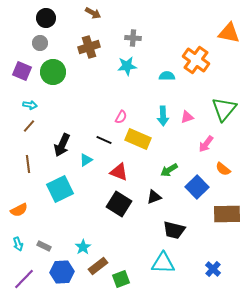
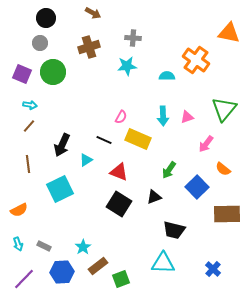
purple square at (22, 71): moved 3 px down
green arrow at (169, 170): rotated 24 degrees counterclockwise
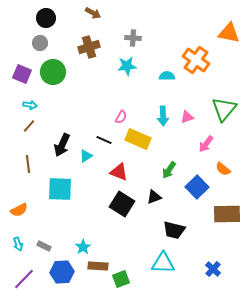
cyan triangle at (86, 160): moved 4 px up
cyan square at (60, 189): rotated 28 degrees clockwise
black square at (119, 204): moved 3 px right
brown rectangle at (98, 266): rotated 42 degrees clockwise
